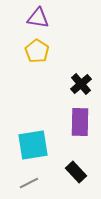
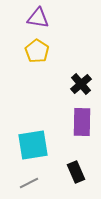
purple rectangle: moved 2 px right
black rectangle: rotated 20 degrees clockwise
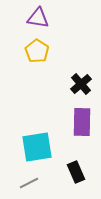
cyan square: moved 4 px right, 2 px down
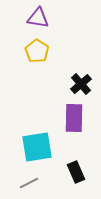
purple rectangle: moved 8 px left, 4 px up
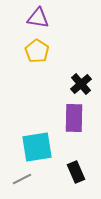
gray line: moved 7 px left, 4 px up
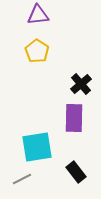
purple triangle: moved 3 px up; rotated 15 degrees counterclockwise
black rectangle: rotated 15 degrees counterclockwise
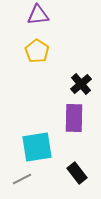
black rectangle: moved 1 px right, 1 px down
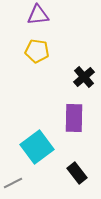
yellow pentagon: rotated 25 degrees counterclockwise
black cross: moved 3 px right, 7 px up
cyan square: rotated 28 degrees counterclockwise
gray line: moved 9 px left, 4 px down
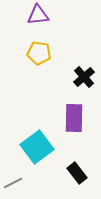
yellow pentagon: moved 2 px right, 2 px down
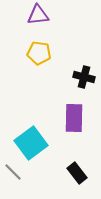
black cross: rotated 35 degrees counterclockwise
cyan square: moved 6 px left, 4 px up
gray line: moved 11 px up; rotated 72 degrees clockwise
